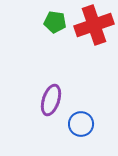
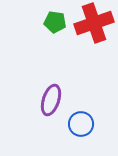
red cross: moved 2 px up
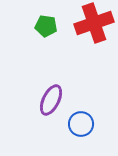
green pentagon: moved 9 px left, 4 px down
purple ellipse: rotated 8 degrees clockwise
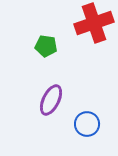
green pentagon: moved 20 px down
blue circle: moved 6 px right
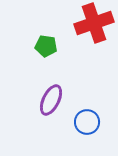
blue circle: moved 2 px up
